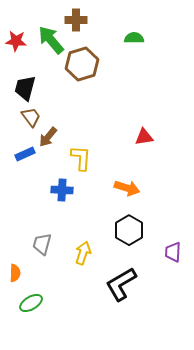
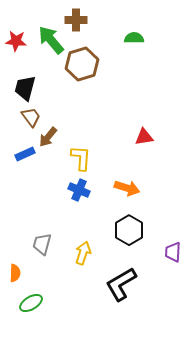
blue cross: moved 17 px right; rotated 20 degrees clockwise
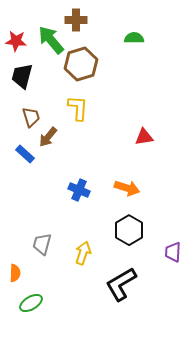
brown hexagon: moved 1 px left
black trapezoid: moved 3 px left, 12 px up
brown trapezoid: rotated 20 degrees clockwise
blue rectangle: rotated 66 degrees clockwise
yellow L-shape: moved 3 px left, 50 px up
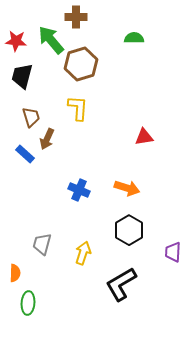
brown cross: moved 3 px up
brown arrow: moved 1 px left, 2 px down; rotated 15 degrees counterclockwise
green ellipse: moved 3 px left; rotated 55 degrees counterclockwise
